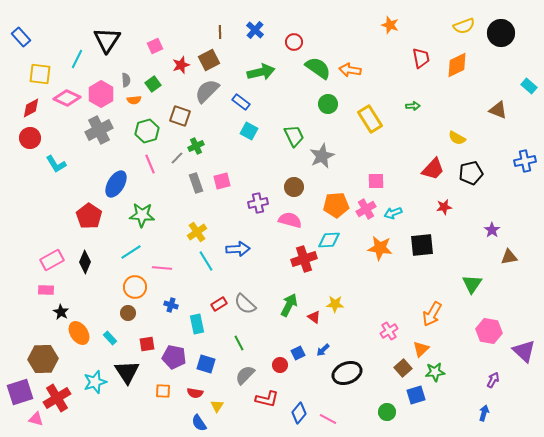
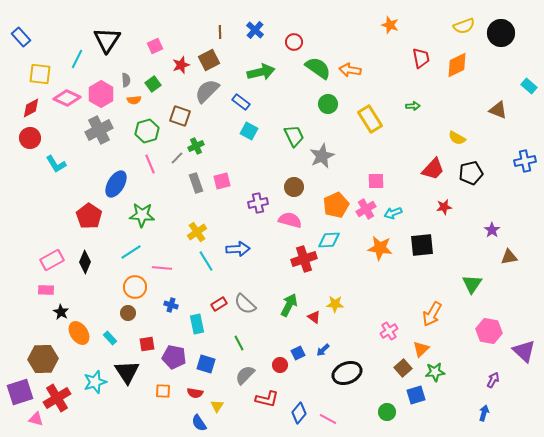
orange pentagon at (336, 205): rotated 20 degrees counterclockwise
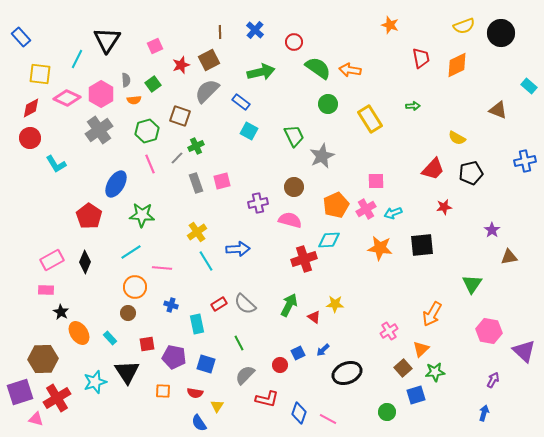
gray cross at (99, 130): rotated 8 degrees counterclockwise
blue diamond at (299, 413): rotated 20 degrees counterclockwise
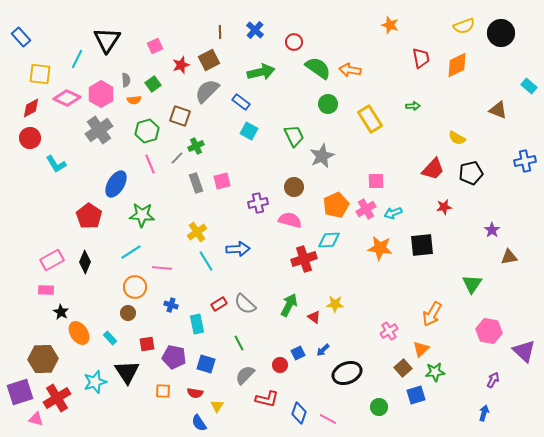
green circle at (387, 412): moved 8 px left, 5 px up
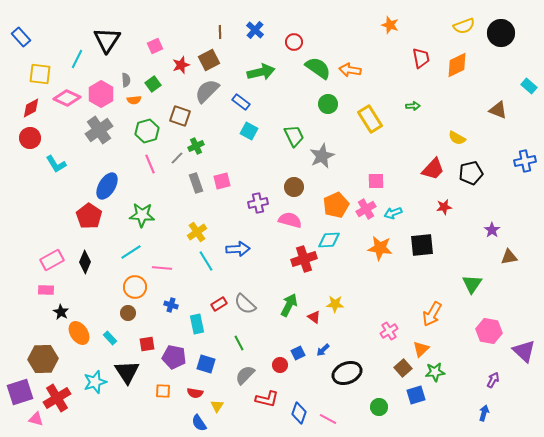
blue ellipse at (116, 184): moved 9 px left, 2 px down
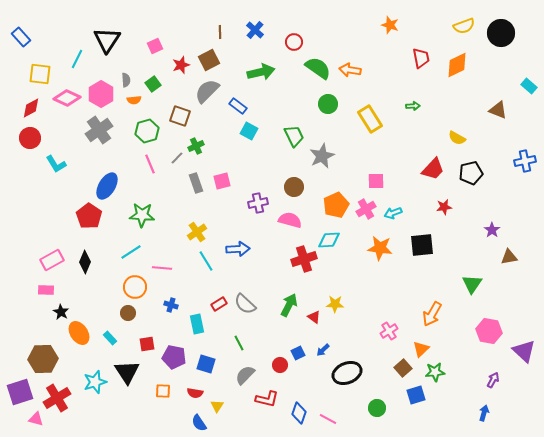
blue rectangle at (241, 102): moved 3 px left, 4 px down
green circle at (379, 407): moved 2 px left, 1 px down
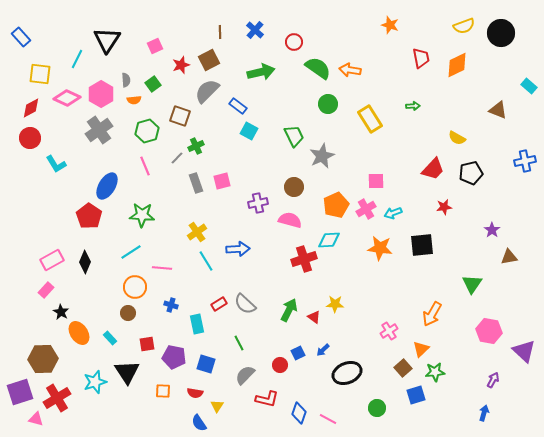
pink line at (150, 164): moved 5 px left, 2 px down
pink rectangle at (46, 290): rotated 49 degrees counterclockwise
green arrow at (289, 305): moved 5 px down
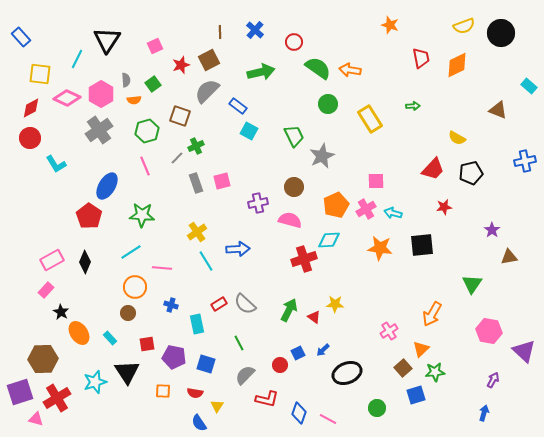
cyan arrow at (393, 213): rotated 36 degrees clockwise
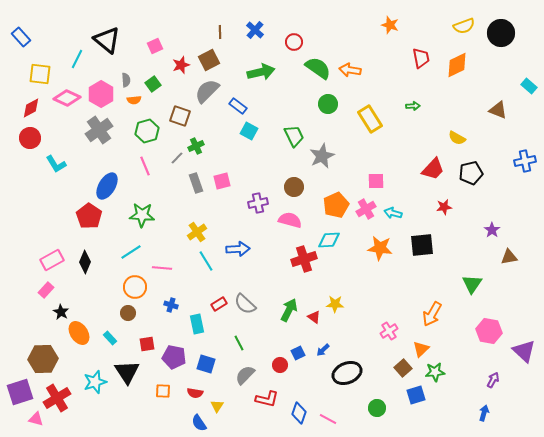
black triangle at (107, 40): rotated 24 degrees counterclockwise
